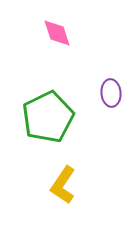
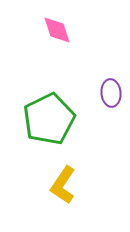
pink diamond: moved 3 px up
green pentagon: moved 1 px right, 2 px down
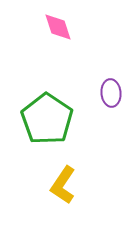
pink diamond: moved 1 px right, 3 px up
green pentagon: moved 2 px left; rotated 12 degrees counterclockwise
